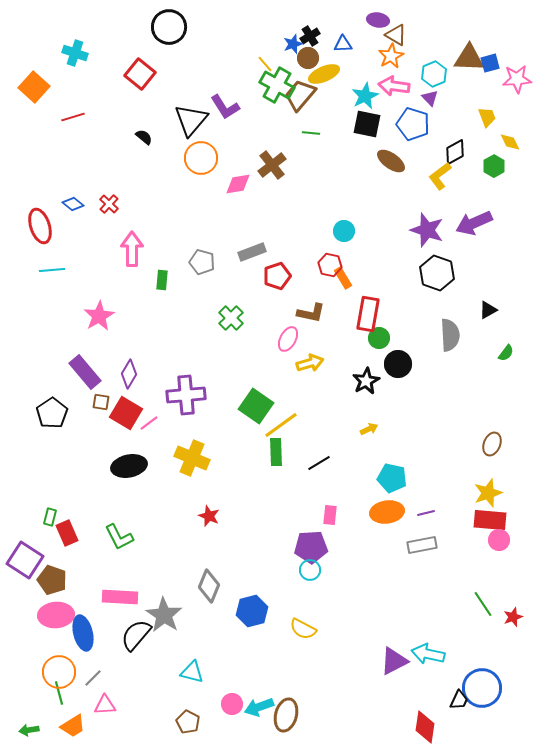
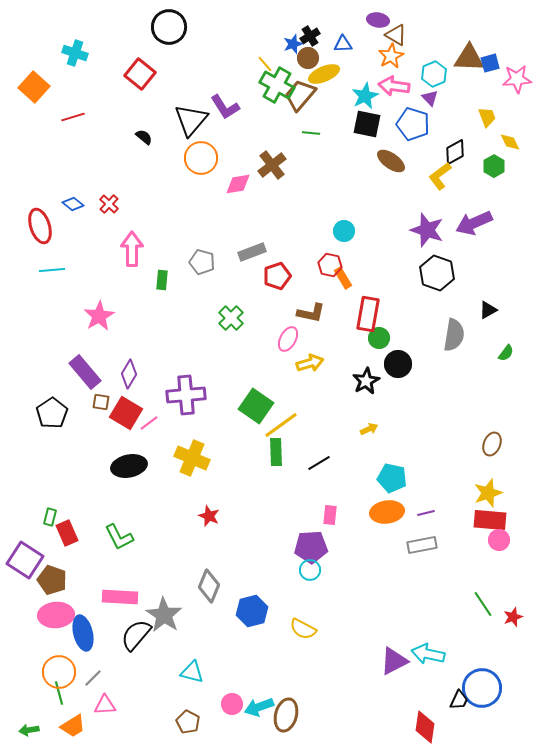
gray semicircle at (450, 335): moved 4 px right; rotated 12 degrees clockwise
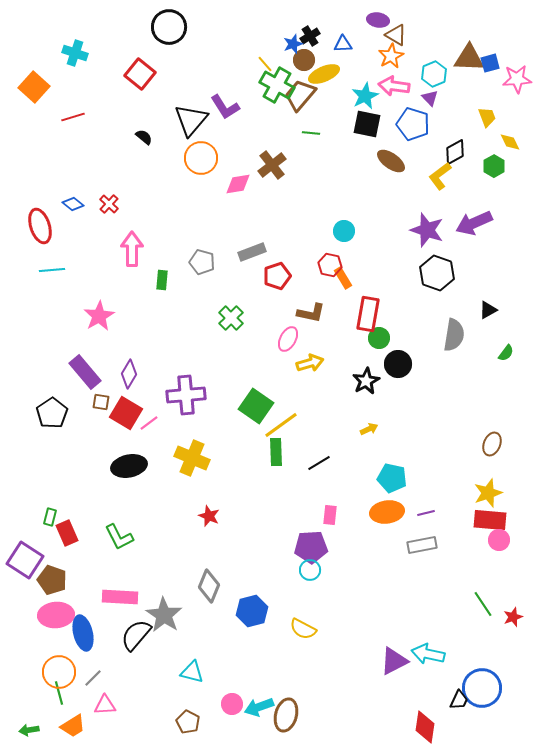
brown circle at (308, 58): moved 4 px left, 2 px down
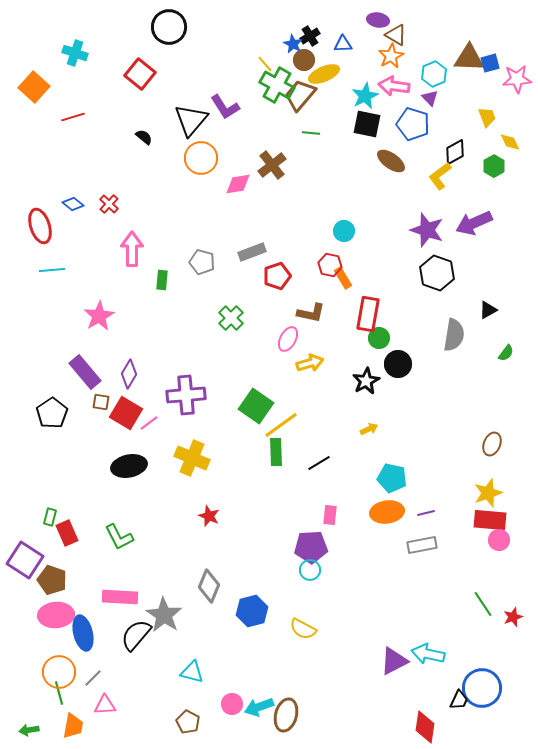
blue star at (293, 44): rotated 24 degrees counterclockwise
orange trapezoid at (73, 726): rotated 48 degrees counterclockwise
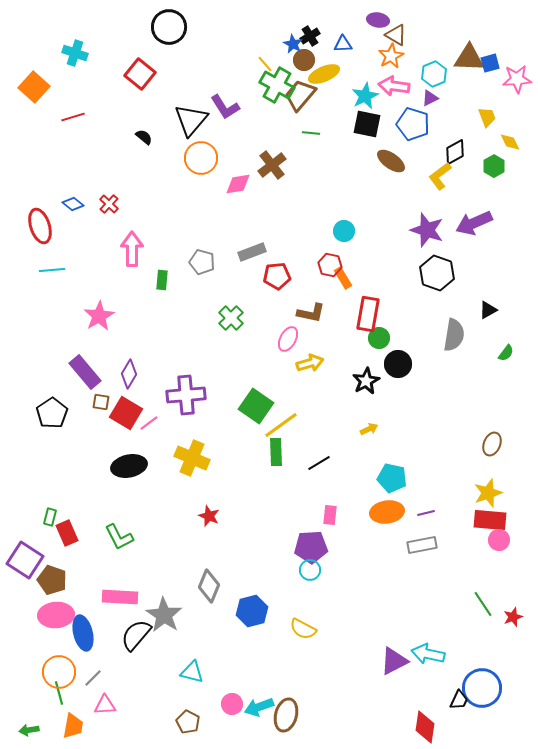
purple triangle at (430, 98): rotated 48 degrees clockwise
red pentagon at (277, 276): rotated 12 degrees clockwise
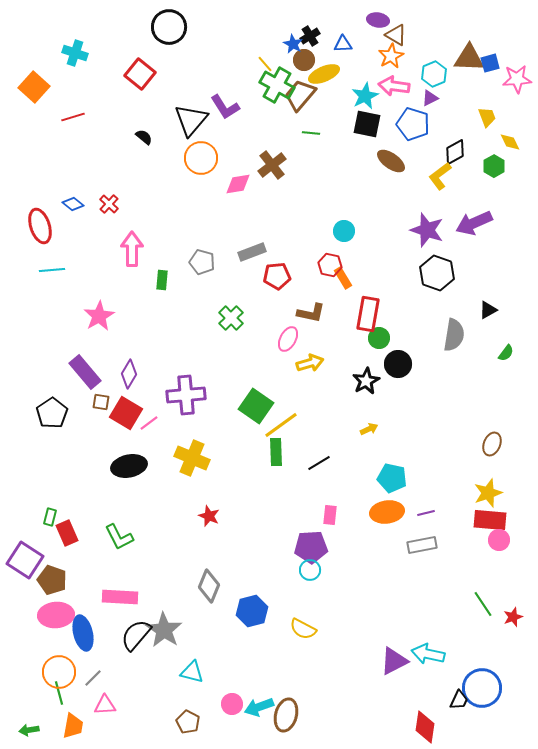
gray star at (164, 615): moved 15 px down
